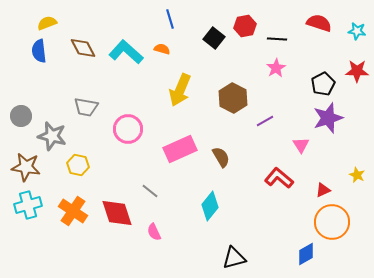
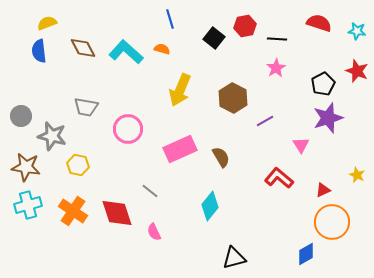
red star: rotated 20 degrees clockwise
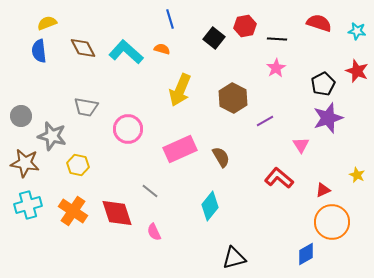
brown star: moved 1 px left, 4 px up
